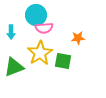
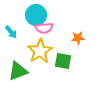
cyan arrow: rotated 40 degrees counterclockwise
yellow star: moved 2 px up
green triangle: moved 4 px right, 4 px down
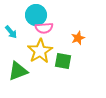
orange star: rotated 16 degrees counterclockwise
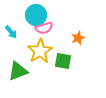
pink semicircle: rotated 12 degrees counterclockwise
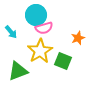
green square: rotated 12 degrees clockwise
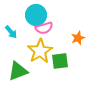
green square: moved 3 px left; rotated 30 degrees counterclockwise
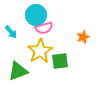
orange star: moved 5 px right, 1 px up
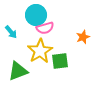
pink semicircle: moved 1 px right
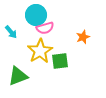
green triangle: moved 5 px down
